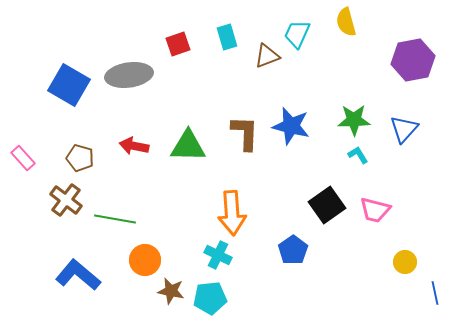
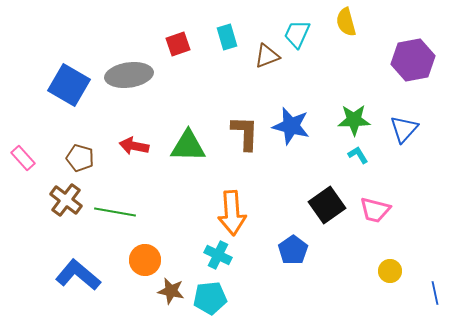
green line: moved 7 px up
yellow circle: moved 15 px left, 9 px down
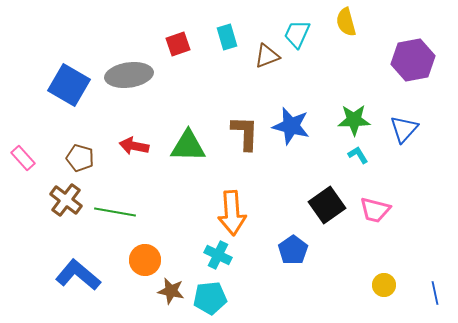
yellow circle: moved 6 px left, 14 px down
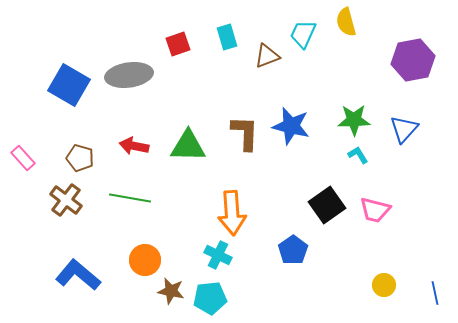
cyan trapezoid: moved 6 px right
green line: moved 15 px right, 14 px up
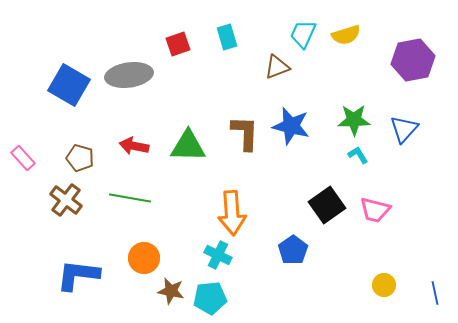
yellow semicircle: moved 13 px down; rotated 92 degrees counterclockwise
brown triangle: moved 10 px right, 11 px down
orange circle: moved 1 px left, 2 px up
blue L-shape: rotated 33 degrees counterclockwise
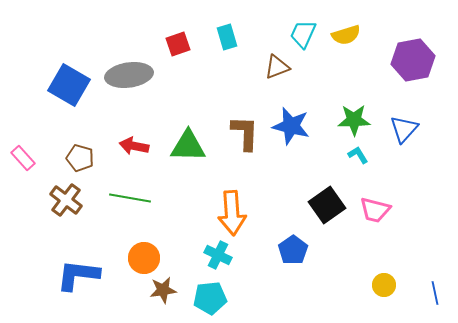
brown star: moved 8 px left, 1 px up; rotated 20 degrees counterclockwise
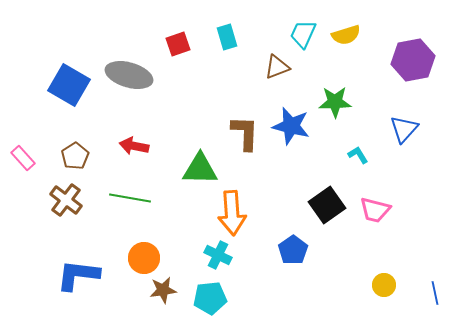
gray ellipse: rotated 24 degrees clockwise
green star: moved 19 px left, 18 px up
green triangle: moved 12 px right, 23 px down
brown pentagon: moved 5 px left, 2 px up; rotated 24 degrees clockwise
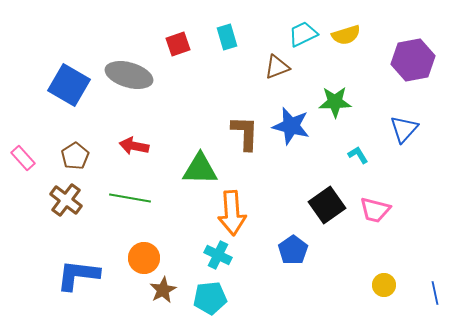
cyan trapezoid: rotated 40 degrees clockwise
brown star: rotated 20 degrees counterclockwise
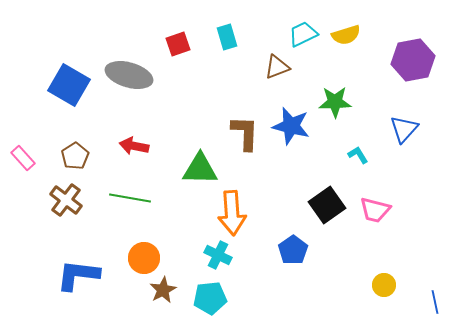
blue line: moved 9 px down
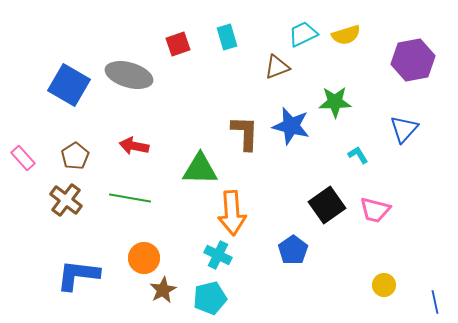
cyan pentagon: rotated 8 degrees counterclockwise
